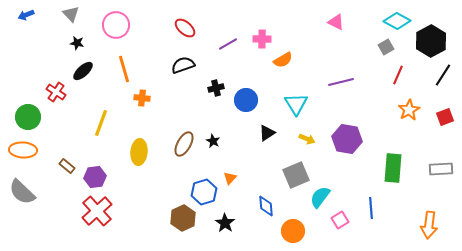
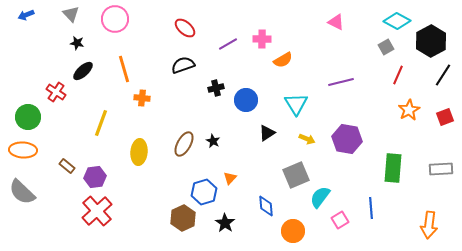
pink circle at (116, 25): moved 1 px left, 6 px up
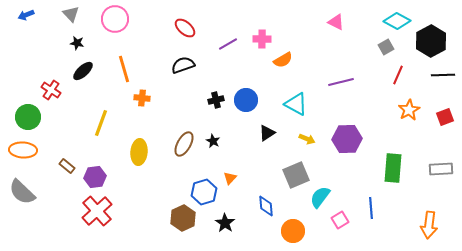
black line at (443, 75): rotated 55 degrees clockwise
black cross at (216, 88): moved 12 px down
red cross at (56, 92): moved 5 px left, 2 px up
cyan triangle at (296, 104): rotated 30 degrees counterclockwise
purple hexagon at (347, 139): rotated 12 degrees counterclockwise
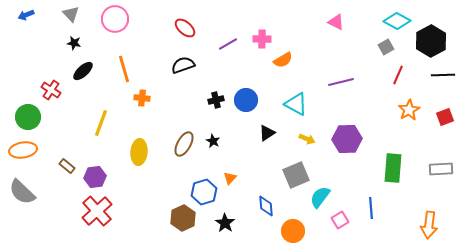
black star at (77, 43): moved 3 px left
orange ellipse at (23, 150): rotated 12 degrees counterclockwise
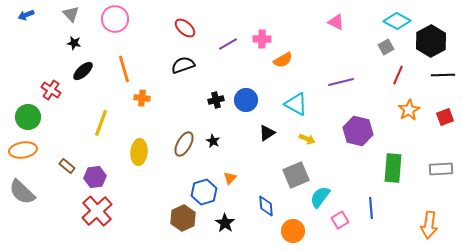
purple hexagon at (347, 139): moved 11 px right, 8 px up; rotated 16 degrees clockwise
